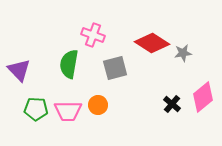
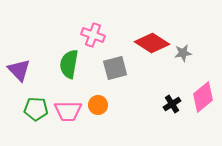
black cross: rotated 18 degrees clockwise
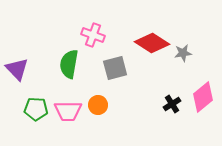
purple triangle: moved 2 px left, 1 px up
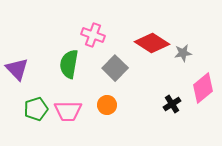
gray square: rotated 30 degrees counterclockwise
pink diamond: moved 9 px up
orange circle: moved 9 px right
green pentagon: rotated 20 degrees counterclockwise
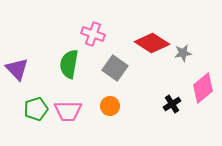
pink cross: moved 1 px up
gray square: rotated 10 degrees counterclockwise
orange circle: moved 3 px right, 1 px down
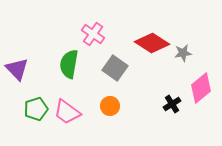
pink cross: rotated 15 degrees clockwise
pink diamond: moved 2 px left
pink trapezoid: moved 1 px left, 1 px down; rotated 36 degrees clockwise
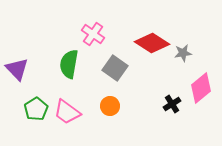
green pentagon: rotated 15 degrees counterclockwise
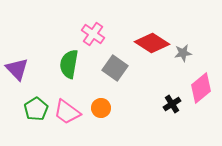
orange circle: moved 9 px left, 2 px down
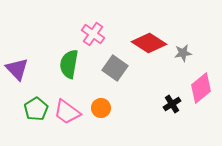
red diamond: moved 3 px left
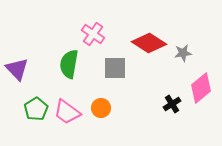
gray square: rotated 35 degrees counterclockwise
